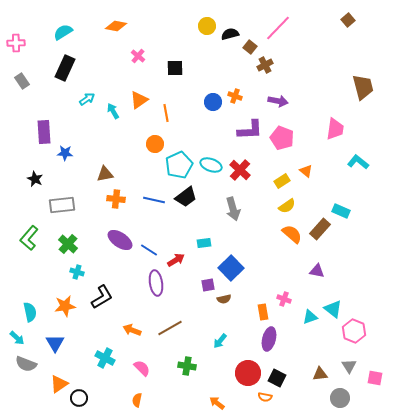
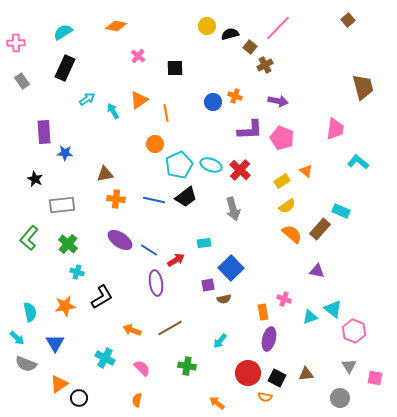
brown triangle at (320, 374): moved 14 px left
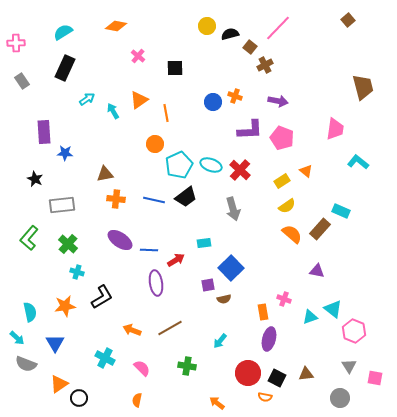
blue line at (149, 250): rotated 30 degrees counterclockwise
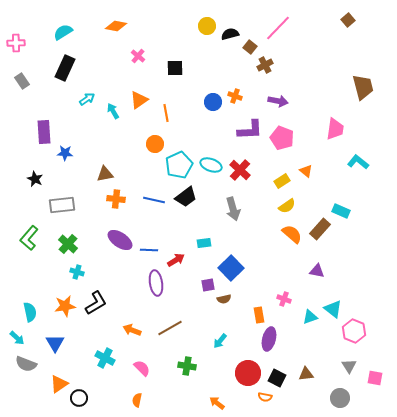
black L-shape at (102, 297): moved 6 px left, 6 px down
orange rectangle at (263, 312): moved 4 px left, 3 px down
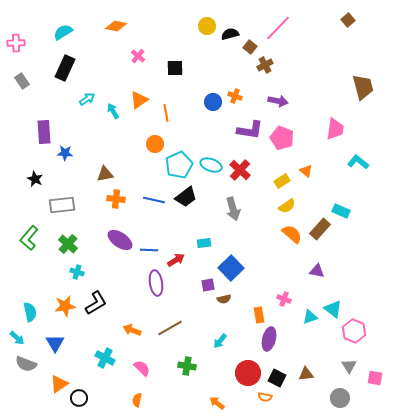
purple L-shape at (250, 130): rotated 12 degrees clockwise
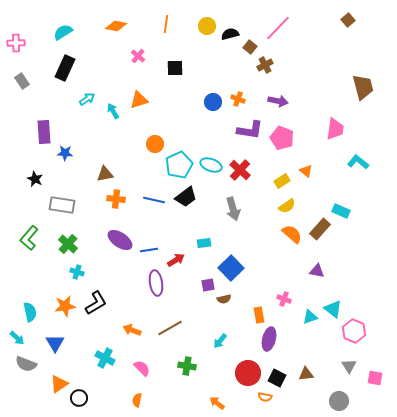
orange cross at (235, 96): moved 3 px right, 3 px down
orange triangle at (139, 100): rotated 18 degrees clockwise
orange line at (166, 113): moved 89 px up; rotated 18 degrees clockwise
gray rectangle at (62, 205): rotated 15 degrees clockwise
blue line at (149, 250): rotated 12 degrees counterclockwise
gray circle at (340, 398): moved 1 px left, 3 px down
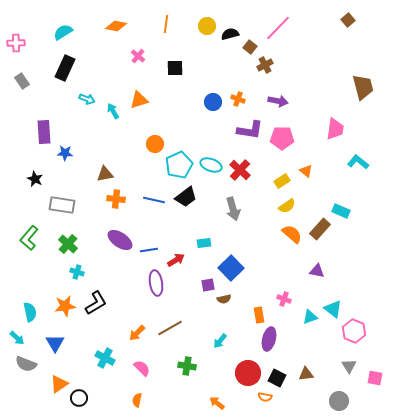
cyan arrow at (87, 99): rotated 56 degrees clockwise
pink pentagon at (282, 138): rotated 20 degrees counterclockwise
orange arrow at (132, 330): moved 5 px right, 3 px down; rotated 66 degrees counterclockwise
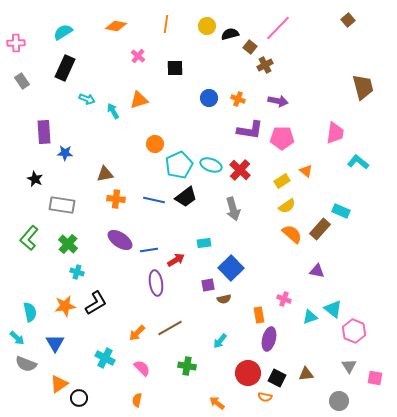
blue circle at (213, 102): moved 4 px left, 4 px up
pink trapezoid at (335, 129): moved 4 px down
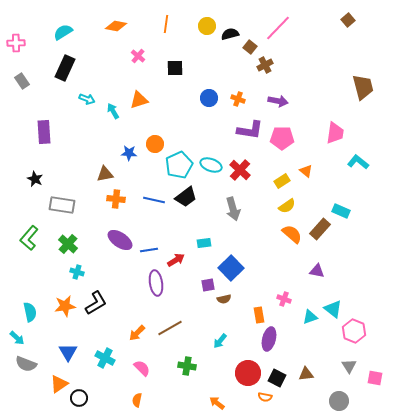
blue star at (65, 153): moved 64 px right
blue triangle at (55, 343): moved 13 px right, 9 px down
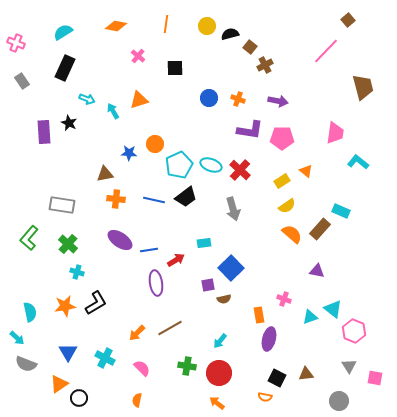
pink line at (278, 28): moved 48 px right, 23 px down
pink cross at (16, 43): rotated 24 degrees clockwise
black star at (35, 179): moved 34 px right, 56 px up
red circle at (248, 373): moved 29 px left
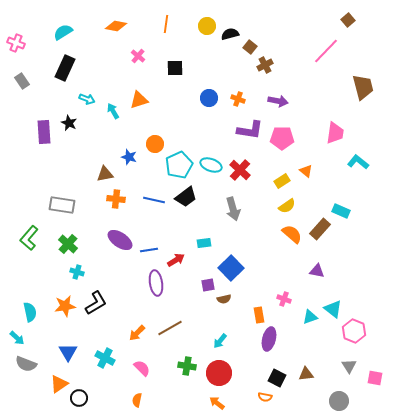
blue star at (129, 153): moved 4 px down; rotated 14 degrees clockwise
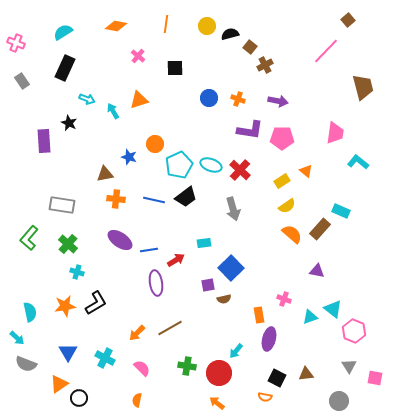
purple rectangle at (44, 132): moved 9 px down
cyan arrow at (220, 341): moved 16 px right, 10 px down
